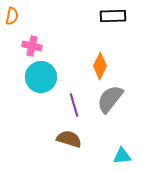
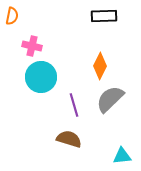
black rectangle: moved 9 px left
gray semicircle: rotated 8 degrees clockwise
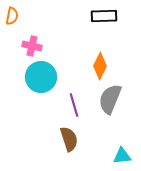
gray semicircle: rotated 24 degrees counterclockwise
brown semicircle: rotated 55 degrees clockwise
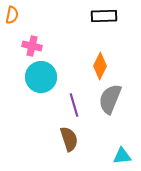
orange semicircle: moved 1 px up
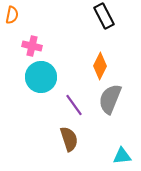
black rectangle: rotated 65 degrees clockwise
purple line: rotated 20 degrees counterclockwise
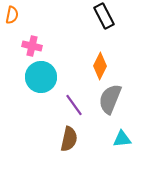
brown semicircle: rotated 30 degrees clockwise
cyan triangle: moved 17 px up
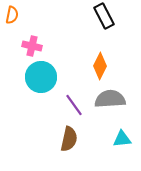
gray semicircle: rotated 64 degrees clockwise
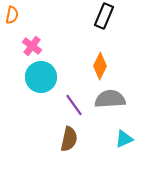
black rectangle: rotated 50 degrees clockwise
pink cross: rotated 24 degrees clockwise
cyan triangle: moved 2 px right; rotated 18 degrees counterclockwise
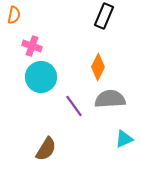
orange semicircle: moved 2 px right
pink cross: rotated 18 degrees counterclockwise
orange diamond: moved 2 px left, 1 px down
purple line: moved 1 px down
brown semicircle: moved 23 px left, 10 px down; rotated 20 degrees clockwise
